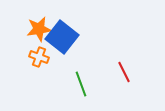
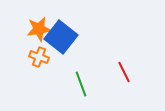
blue square: moved 1 px left
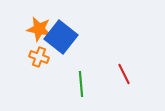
orange star: rotated 20 degrees clockwise
red line: moved 2 px down
green line: rotated 15 degrees clockwise
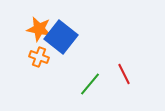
green line: moved 9 px right; rotated 45 degrees clockwise
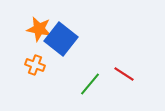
blue square: moved 2 px down
orange cross: moved 4 px left, 8 px down
red line: rotated 30 degrees counterclockwise
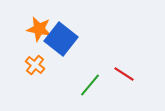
orange cross: rotated 18 degrees clockwise
green line: moved 1 px down
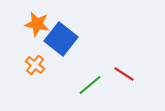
orange star: moved 2 px left, 5 px up
green line: rotated 10 degrees clockwise
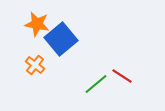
blue square: rotated 12 degrees clockwise
red line: moved 2 px left, 2 px down
green line: moved 6 px right, 1 px up
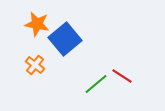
blue square: moved 4 px right
